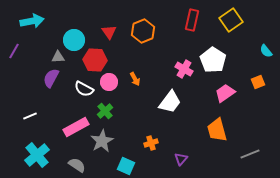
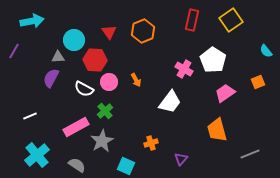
orange arrow: moved 1 px right, 1 px down
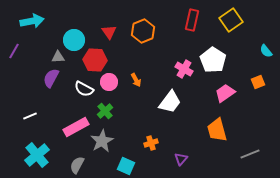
gray semicircle: rotated 96 degrees counterclockwise
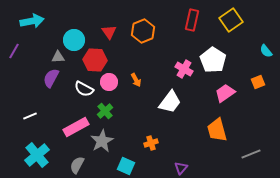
gray line: moved 1 px right
purple triangle: moved 9 px down
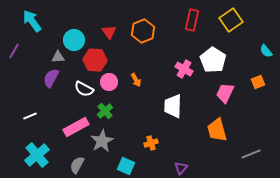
cyan arrow: rotated 115 degrees counterclockwise
pink trapezoid: rotated 30 degrees counterclockwise
white trapezoid: moved 3 px right, 4 px down; rotated 145 degrees clockwise
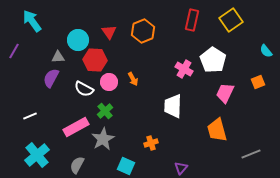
cyan circle: moved 4 px right
orange arrow: moved 3 px left, 1 px up
gray star: moved 1 px right, 2 px up
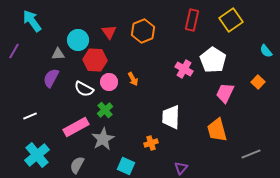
gray triangle: moved 3 px up
orange square: rotated 24 degrees counterclockwise
white trapezoid: moved 2 px left, 11 px down
green cross: moved 1 px up
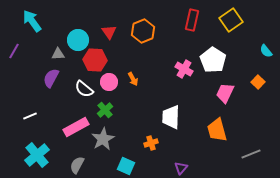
white semicircle: rotated 12 degrees clockwise
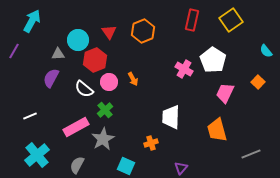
cyan arrow: rotated 65 degrees clockwise
red hexagon: rotated 25 degrees counterclockwise
